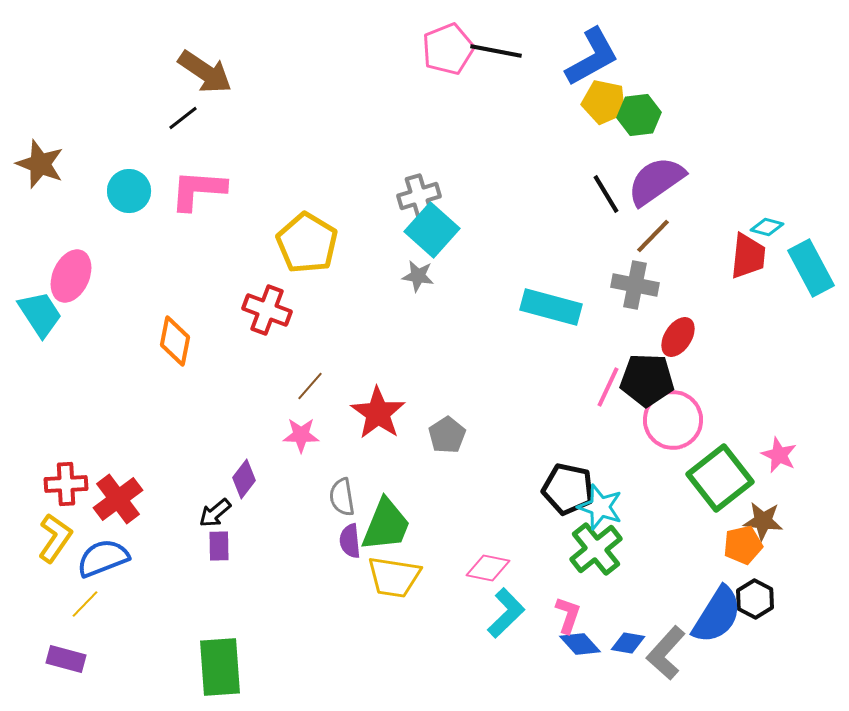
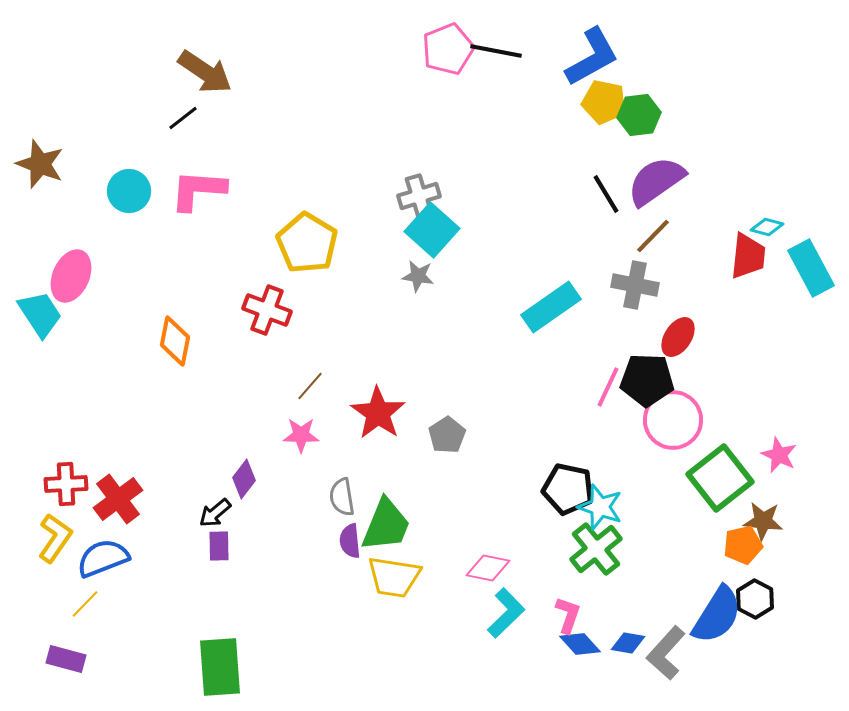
cyan rectangle at (551, 307): rotated 50 degrees counterclockwise
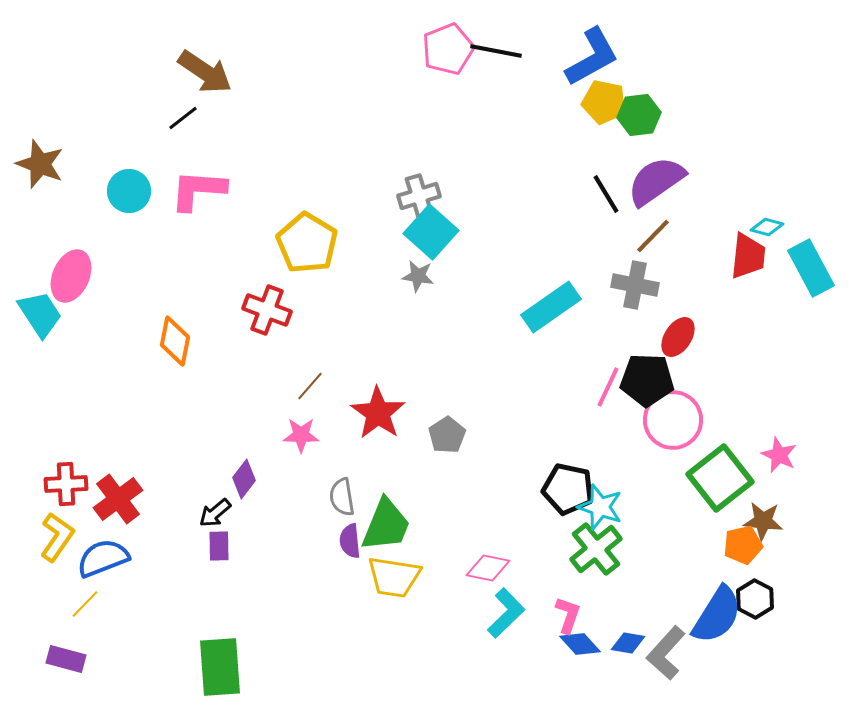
cyan square at (432, 230): moved 1 px left, 2 px down
yellow L-shape at (55, 538): moved 2 px right, 1 px up
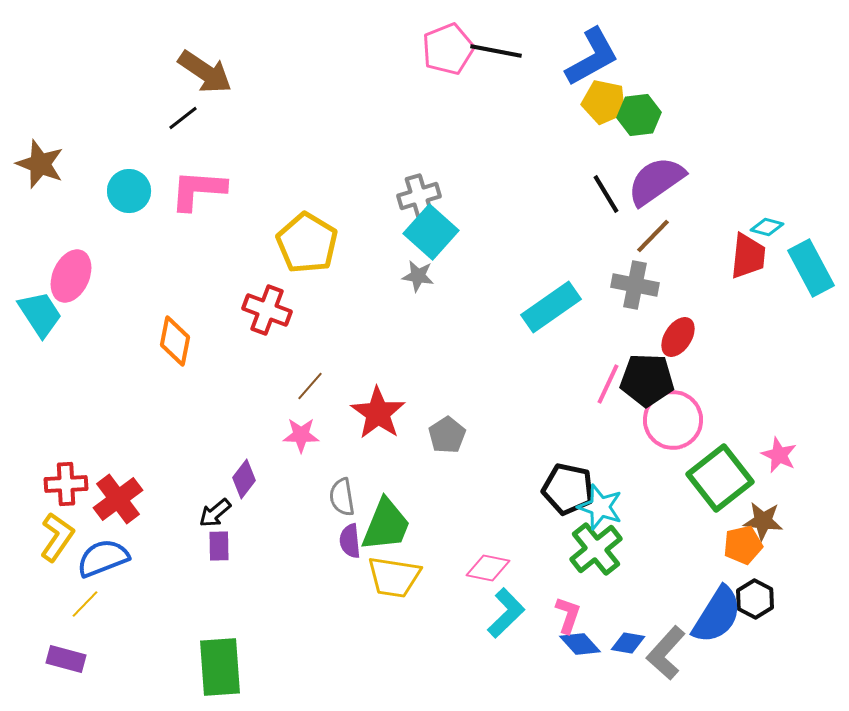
pink line at (608, 387): moved 3 px up
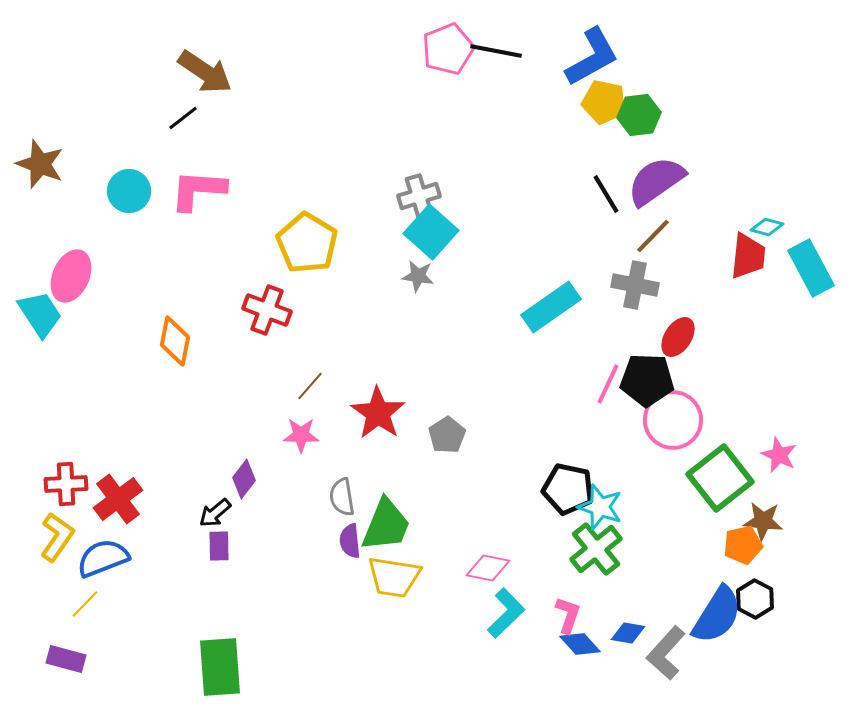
blue diamond at (628, 643): moved 10 px up
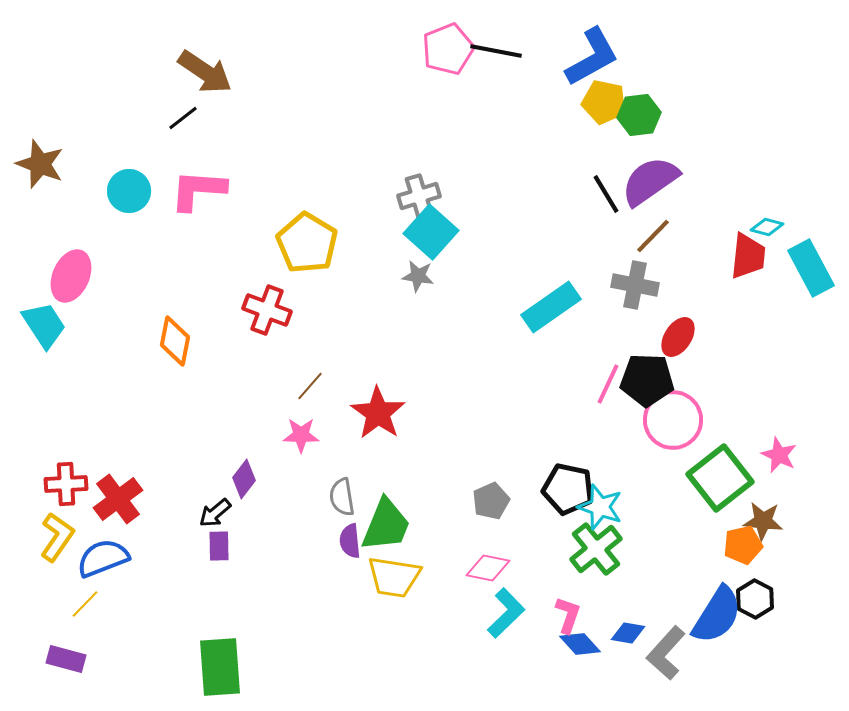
purple semicircle at (656, 181): moved 6 px left
cyan trapezoid at (40, 314): moved 4 px right, 11 px down
gray pentagon at (447, 435): moved 44 px right, 66 px down; rotated 9 degrees clockwise
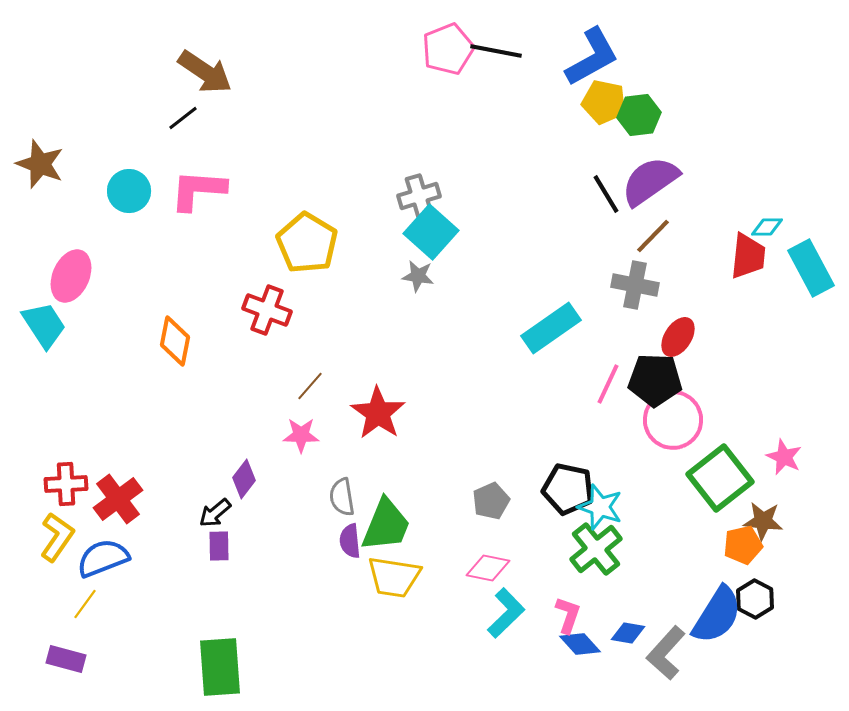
cyan diamond at (767, 227): rotated 16 degrees counterclockwise
cyan rectangle at (551, 307): moved 21 px down
black pentagon at (647, 380): moved 8 px right
pink star at (779, 455): moved 5 px right, 2 px down
yellow line at (85, 604): rotated 8 degrees counterclockwise
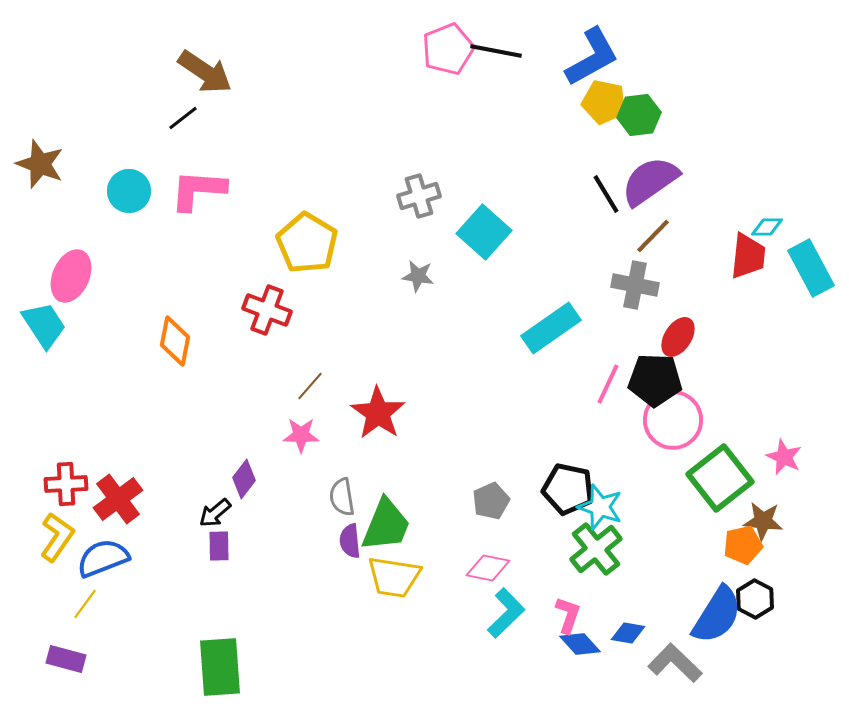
cyan square at (431, 232): moved 53 px right
gray L-shape at (666, 653): moved 9 px right, 10 px down; rotated 92 degrees clockwise
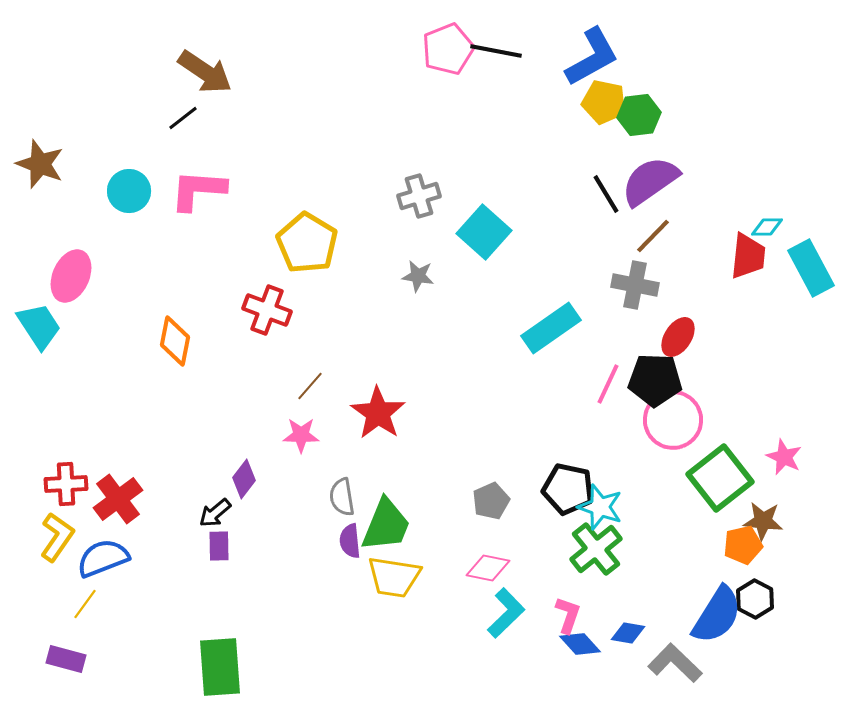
cyan trapezoid at (44, 325): moved 5 px left, 1 px down
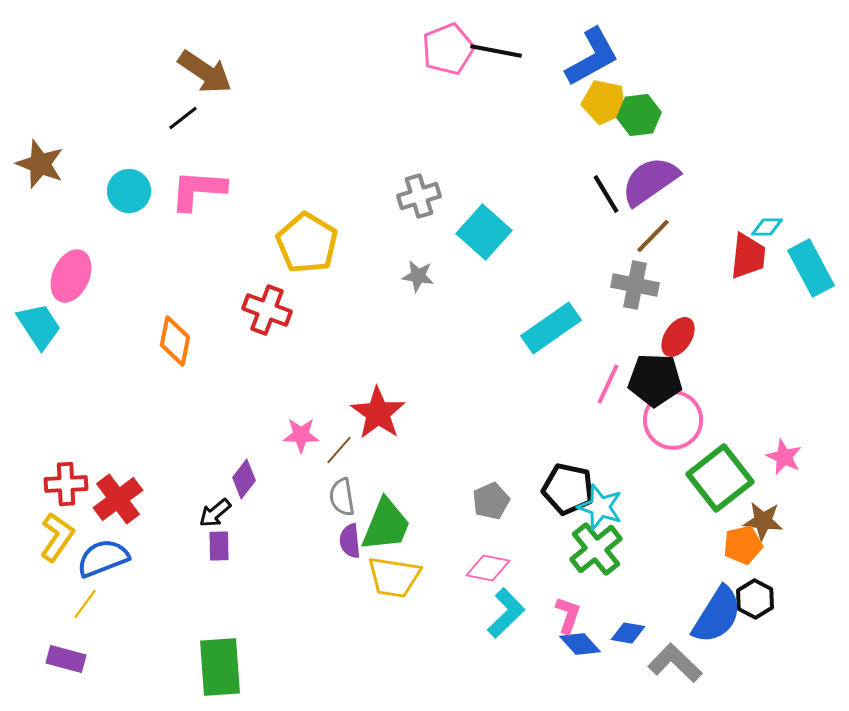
brown line at (310, 386): moved 29 px right, 64 px down
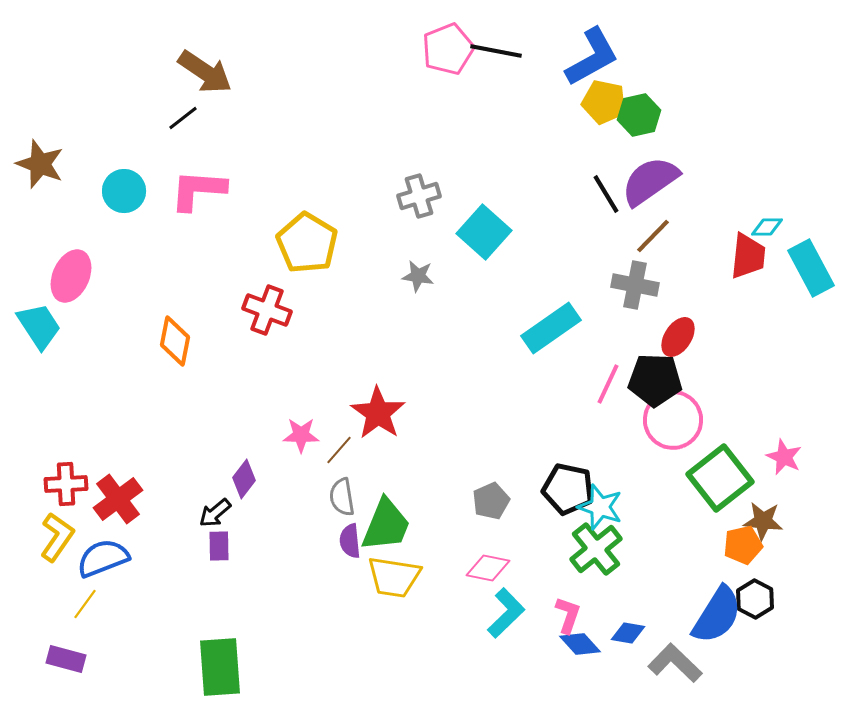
green hexagon at (639, 115): rotated 6 degrees counterclockwise
cyan circle at (129, 191): moved 5 px left
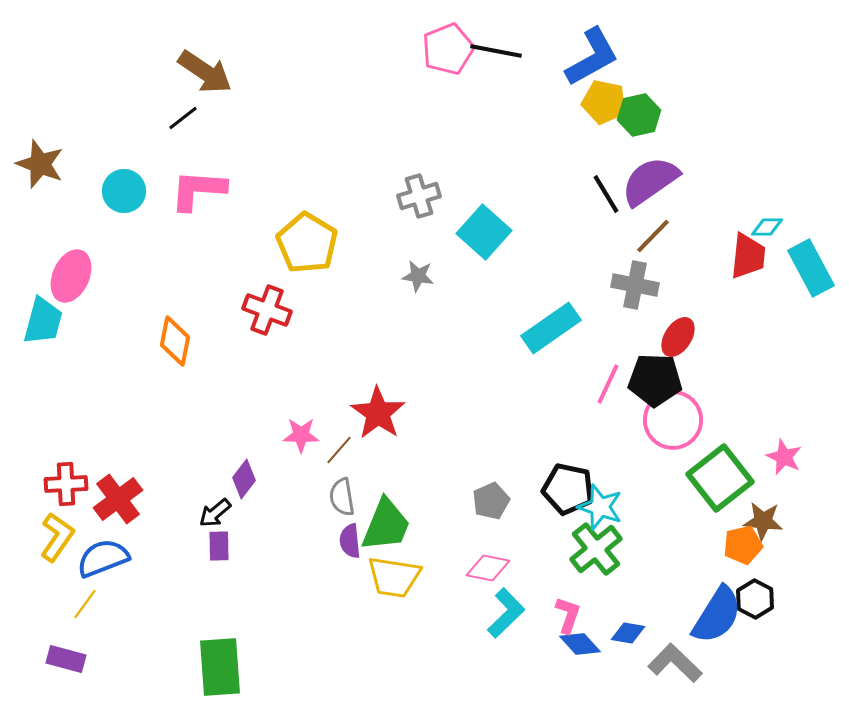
cyan trapezoid at (39, 326): moved 4 px right, 5 px up; rotated 48 degrees clockwise
